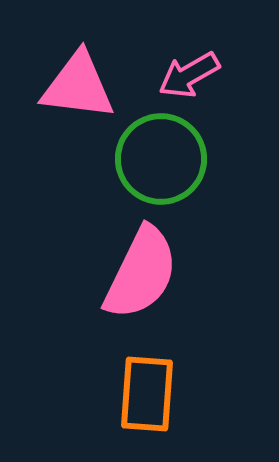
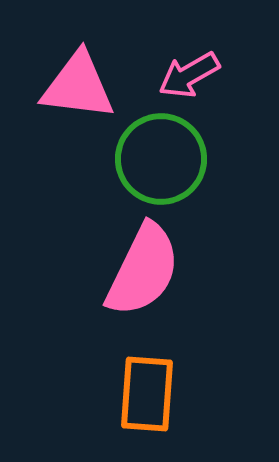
pink semicircle: moved 2 px right, 3 px up
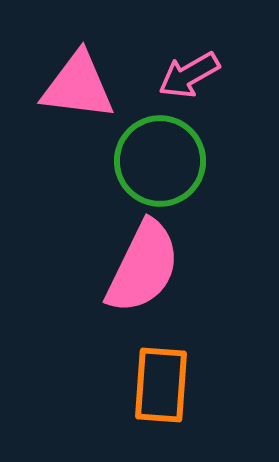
green circle: moved 1 px left, 2 px down
pink semicircle: moved 3 px up
orange rectangle: moved 14 px right, 9 px up
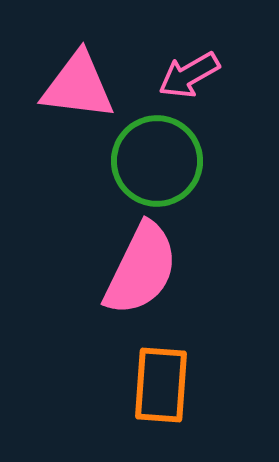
green circle: moved 3 px left
pink semicircle: moved 2 px left, 2 px down
